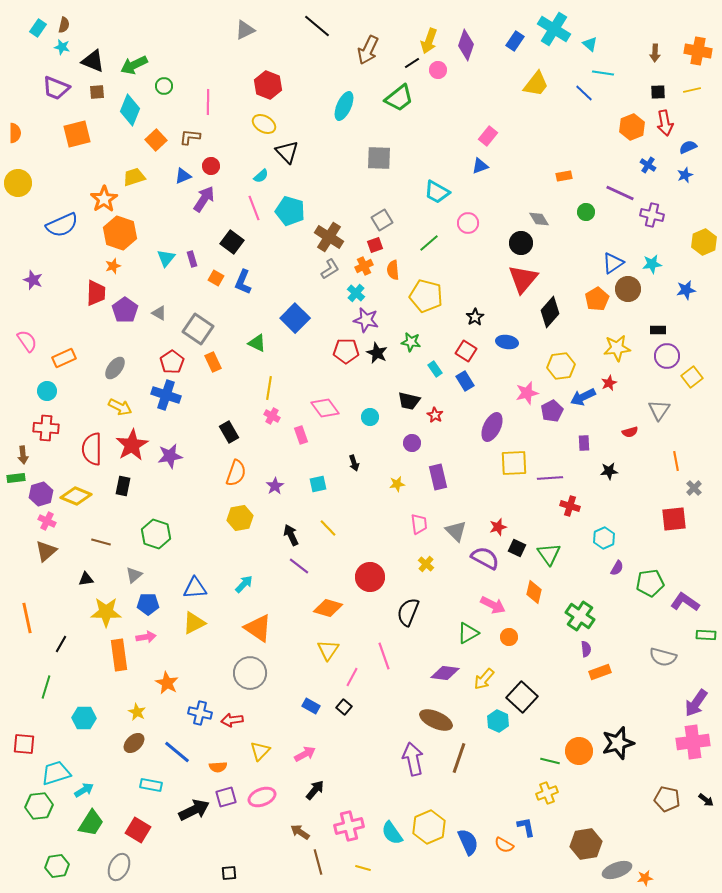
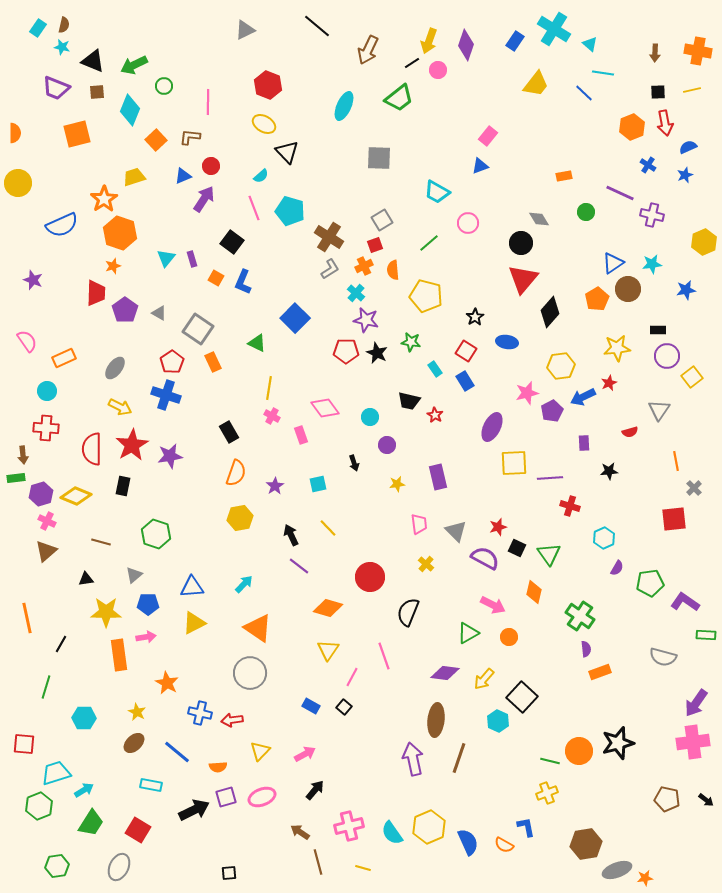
purple circle at (412, 443): moved 25 px left, 2 px down
blue triangle at (195, 588): moved 3 px left, 1 px up
brown ellipse at (436, 720): rotated 72 degrees clockwise
green hexagon at (39, 806): rotated 16 degrees counterclockwise
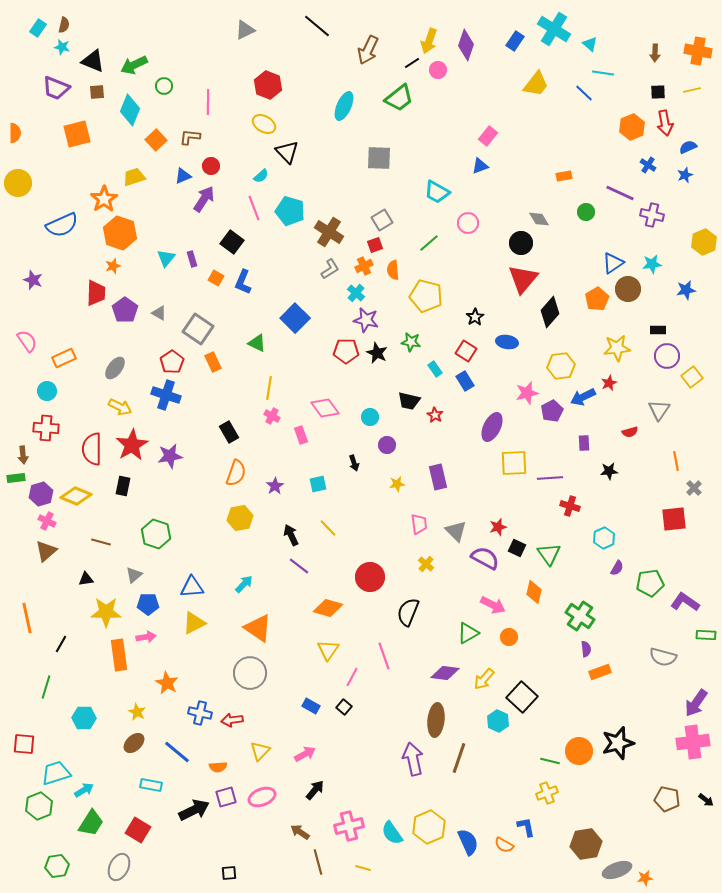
brown cross at (329, 237): moved 5 px up
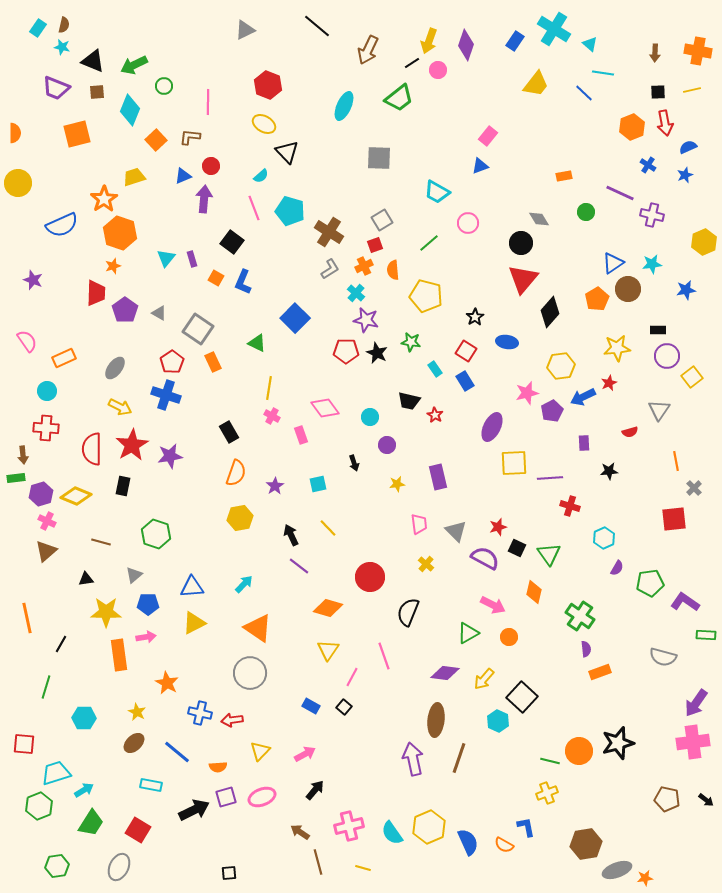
purple arrow at (204, 199): rotated 28 degrees counterclockwise
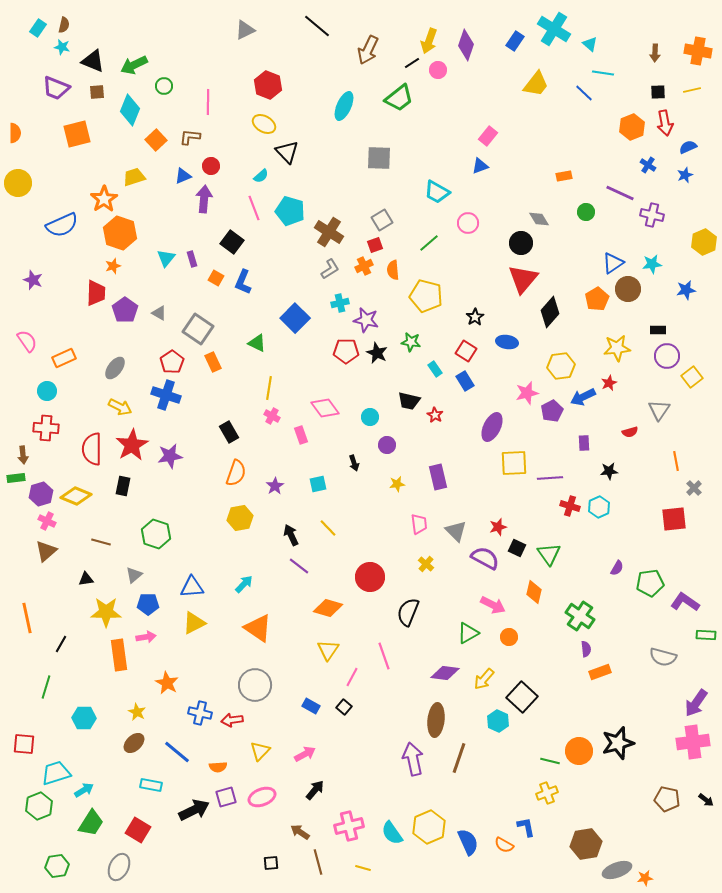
cyan cross at (356, 293): moved 16 px left, 10 px down; rotated 36 degrees clockwise
cyan hexagon at (604, 538): moved 5 px left, 31 px up
gray circle at (250, 673): moved 5 px right, 12 px down
black square at (229, 873): moved 42 px right, 10 px up
